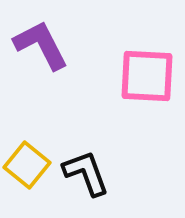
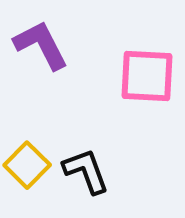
yellow square: rotated 6 degrees clockwise
black L-shape: moved 2 px up
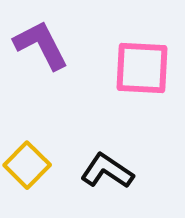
pink square: moved 5 px left, 8 px up
black L-shape: moved 21 px right; rotated 36 degrees counterclockwise
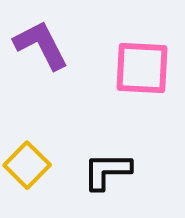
black L-shape: rotated 34 degrees counterclockwise
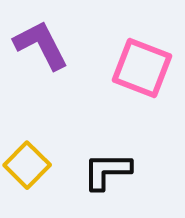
pink square: rotated 18 degrees clockwise
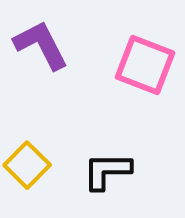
pink square: moved 3 px right, 3 px up
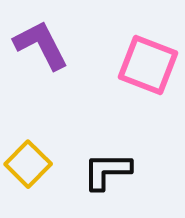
pink square: moved 3 px right
yellow square: moved 1 px right, 1 px up
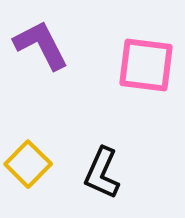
pink square: moved 2 px left; rotated 14 degrees counterclockwise
black L-shape: moved 5 px left, 2 px down; rotated 66 degrees counterclockwise
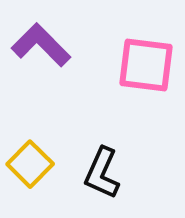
purple L-shape: rotated 18 degrees counterclockwise
yellow square: moved 2 px right
